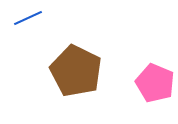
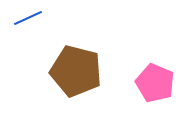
brown pentagon: rotated 12 degrees counterclockwise
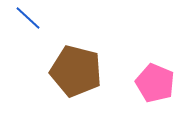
blue line: rotated 68 degrees clockwise
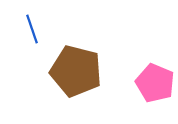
blue line: moved 4 px right, 11 px down; rotated 28 degrees clockwise
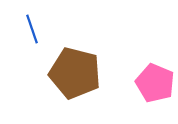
brown pentagon: moved 1 px left, 2 px down
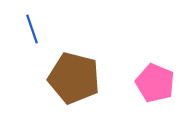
brown pentagon: moved 1 px left, 5 px down
